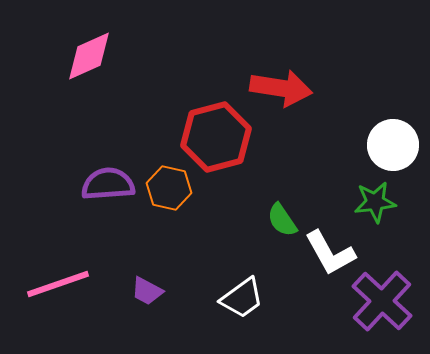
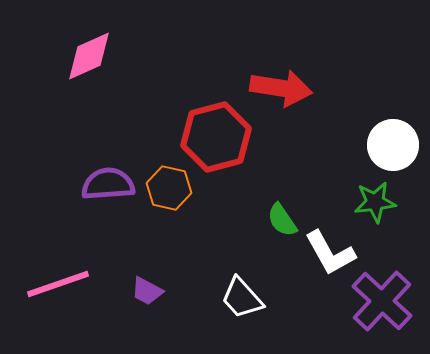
white trapezoid: rotated 84 degrees clockwise
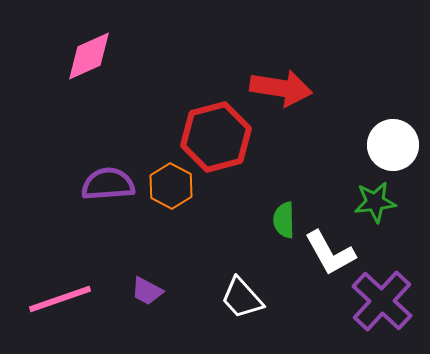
orange hexagon: moved 2 px right, 2 px up; rotated 15 degrees clockwise
green semicircle: moved 2 px right; rotated 33 degrees clockwise
pink line: moved 2 px right, 15 px down
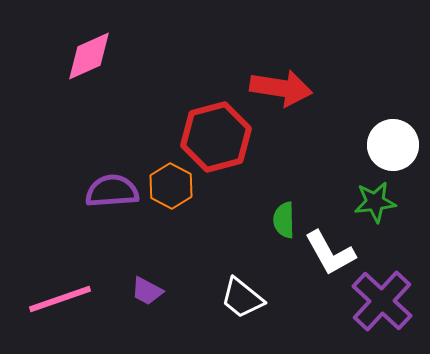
purple semicircle: moved 4 px right, 7 px down
white trapezoid: rotated 9 degrees counterclockwise
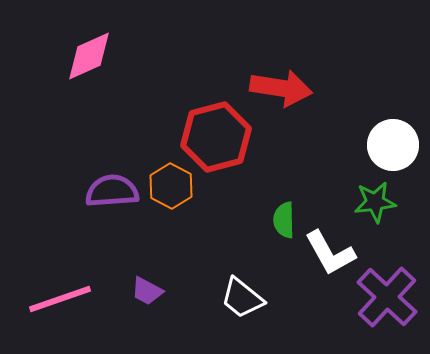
purple cross: moved 5 px right, 4 px up
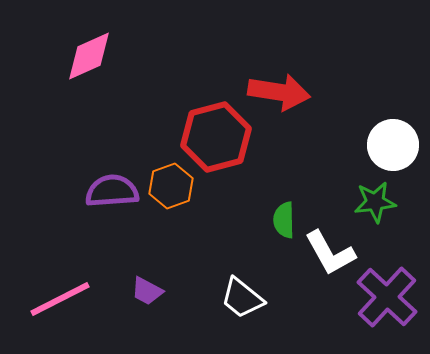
red arrow: moved 2 px left, 4 px down
orange hexagon: rotated 12 degrees clockwise
pink line: rotated 8 degrees counterclockwise
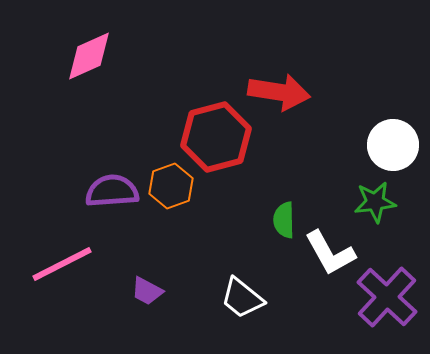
pink line: moved 2 px right, 35 px up
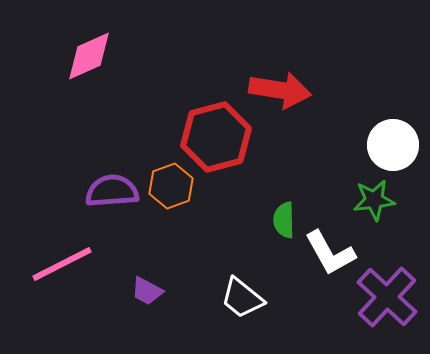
red arrow: moved 1 px right, 2 px up
green star: moved 1 px left, 2 px up
